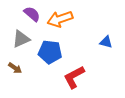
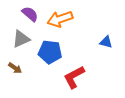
purple semicircle: moved 2 px left
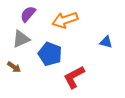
purple semicircle: moved 2 px left; rotated 90 degrees counterclockwise
orange arrow: moved 5 px right, 1 px down
blue pentagon: moved 2 px down; rotated 15 degrees clockwise
brown arrow: moved 1 px left, 1 px up
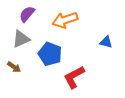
purple semicircle: moved 1 px left
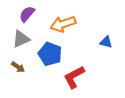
orange arrow: moved 2 px left, 4 px down
brown arrow: moved 4 px right
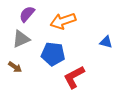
orange arrow: moved 3 px up
blue pentagon: moved 3 px right; rotated 15 degrees counterclockwise
brown arrow: moved 3 px left
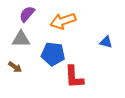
gray triangle: rotated 24 degrees clockwise
red L-shape: rotated 65 degrees counterclockwise
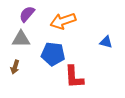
brown arrow: rotated 72 degrees clockwise
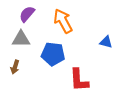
orange arrow: rotated 80 degrees clockwise
red L-shape: moved 5 px right, 3 px down
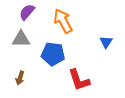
purple semicircle: moved 2 px up
blue triangle: rotated 48 degrees clockwise
brown arrow: moved 5 px right, 11 px down
red L-shape: rotated 15 degrees counterclockwise
